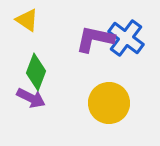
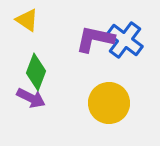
blue cross: moved 1 px left, 2 px down
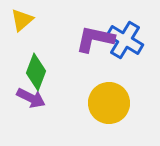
yellow triangle: moved 5 px left; rotated 45 degrees clockwise
blue cross: rotated 6 degrees counterclockwise
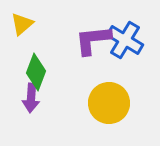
yellow triangle: moved 4 px down
purple L-shape: moved 2 px left, 1 px down; rotated 18 degrees counterclockwise
purple arrow: rotated 68 degrees clockwise
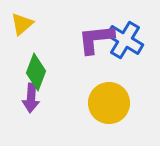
purple L-shape: moved 3 px right, 1 px up
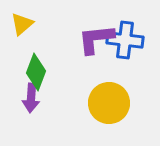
blue cross: rotated 24 degrees counterclockwise
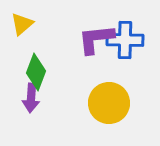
blue cross: rotated 6 degrees counterclockwise
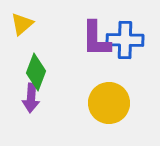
purple L-shape: rotated 84 degrees counterclockwise
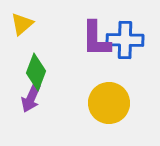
purple arrow: rotated 20 degrees clockwise
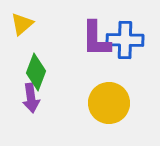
purple arrow: rotated 32 degrees counterclockwise
